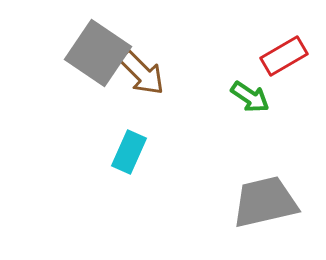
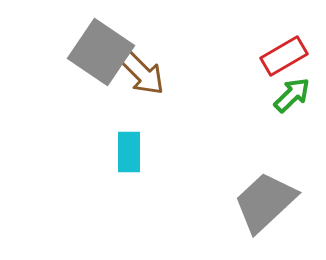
gray square: moved 3 px right, 1 px up
green arrow: moved 42 px right, 2 px up; rotated 78 degrees counterclockwise
cyan rectangle: rotated 24 degrees counterclockwise
gray trapezoid: rotated 30 degrees counterclockwise
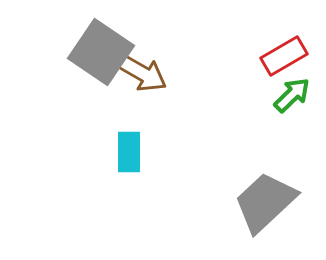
brown arrow: rotated 15 degrees counterclockwise
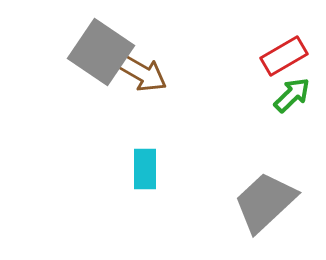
cyan rectangle: moved 16 px right, 17 px down
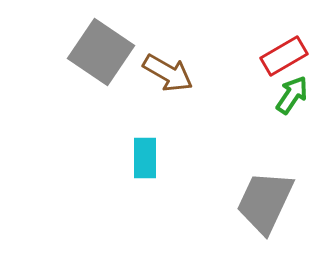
brown arrow: moved 26 px right
green arrow: rotated 12 degrees counterclockwise
cyan rectangle: moved 11 px up
gray trapezoid: rotated 22 degrees counterclockwise
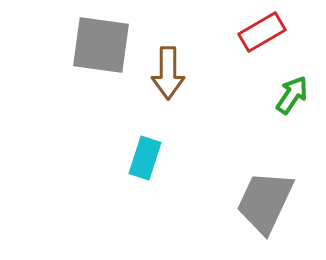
gray square: moved 7 px up; rotated 26 degrees counterclockwise
red rectangle: moved 22 px left, 24 px up
brown arrow: rotated 60 degrees clockwise
cyan rectangle: rotated 18 degrees clockwise
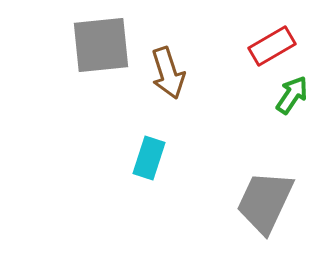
red rectangle: moved 10 px right, 14 px down
gray square: rotated 14 degrees counterclockwise
brown arrow: rotated 18 degrees counterclockwise
cyan rectangle: moved 4 px right
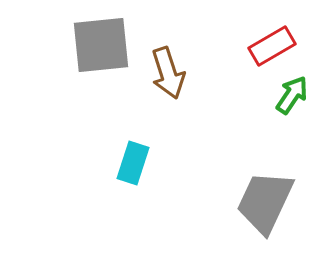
cyan rectangle: moved 16 px left, 5 px down
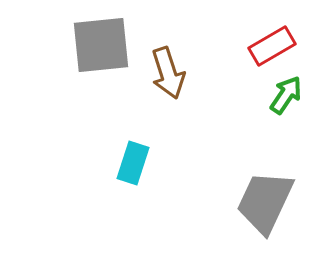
green arrow: moved 6 px left
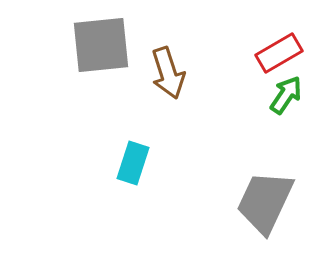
red rectangle: moved 7 px right, 7 px down
